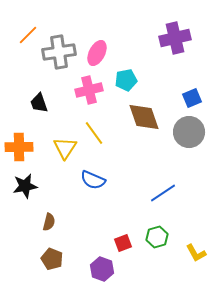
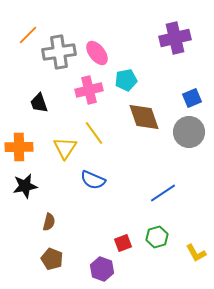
pink ellipse: rotated 65 degrees counterclockwise
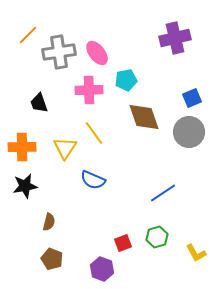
pink cross: rotated 12 degrees clockwise
orange cross: moved 3 px right
